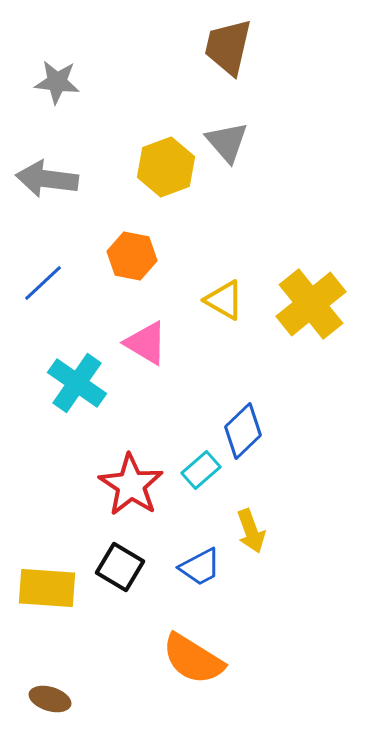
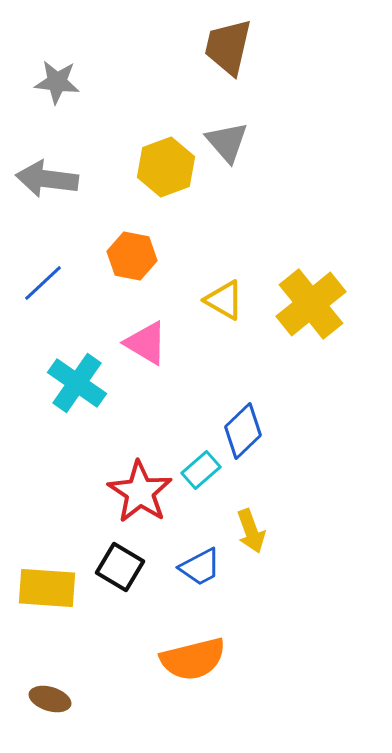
red star: moved 9 px right, 7 px down
orange semicircle: rotated 46 degrees counterclockwise
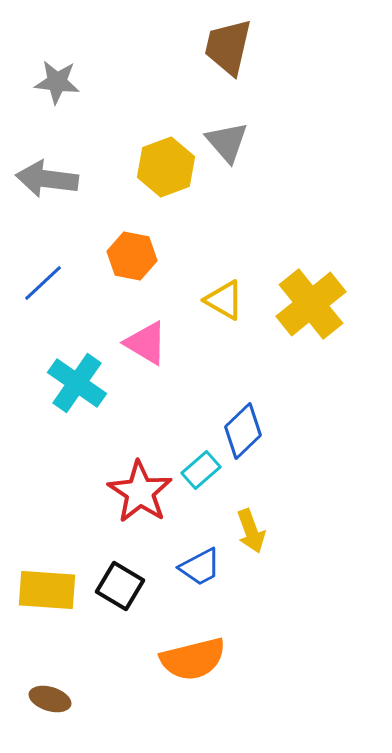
black square: moved 19 px down
yellow rectangle: moved 2 px down
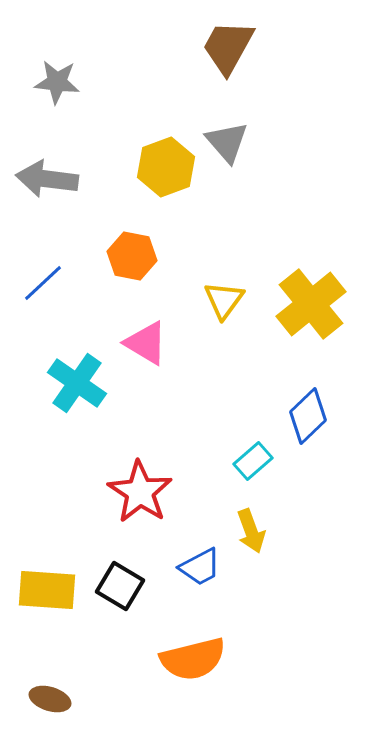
brown trapezoid: rotated 16 degrees clockwise
yellow triangle: rotated 36 degrees clockwise
blue diamond: moved 65 px right, 15 px up
cyan rectangle: moved 52 px right, 9 px up
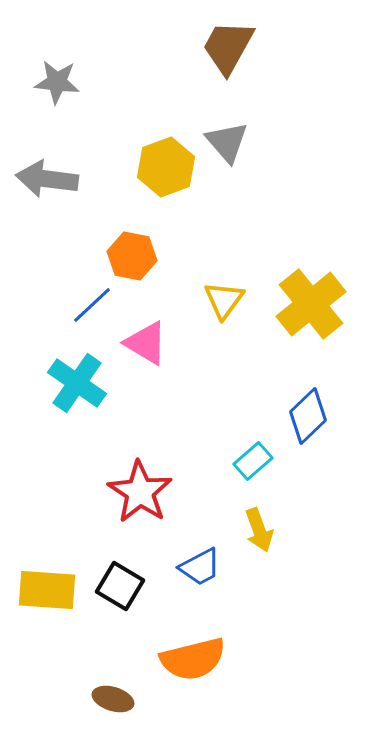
blue line: moved 49 px right, 22 px down
yellow arrow: moved 8 px right, 1 px up
brown ellipse: moved 63 px right
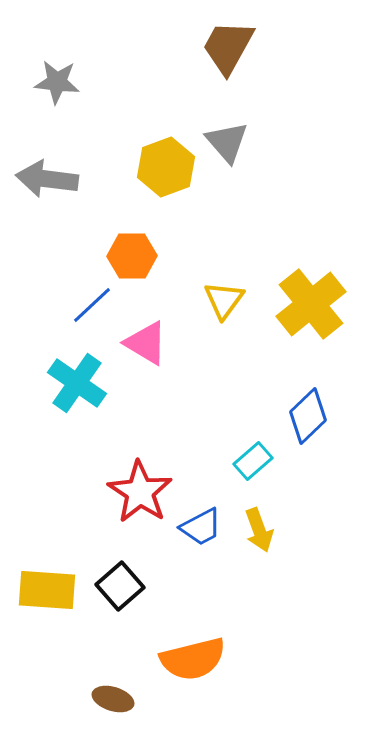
orange hexagon: rotated 12 degrees counterclockwise
blue trapezoid: moved 1 px right, 40 px up
black square: rotated 18 degrees clockwise
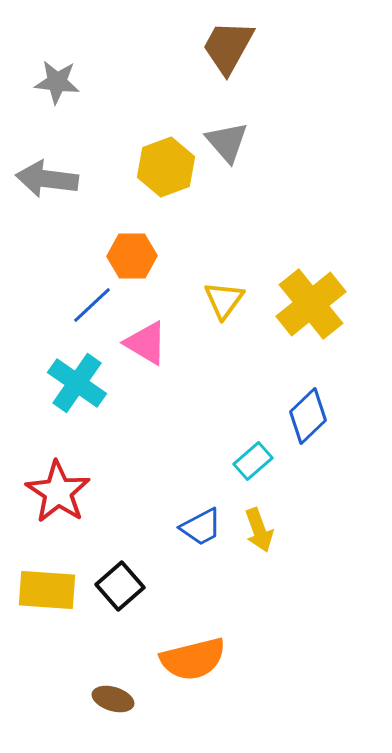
red star: moved 82 px left
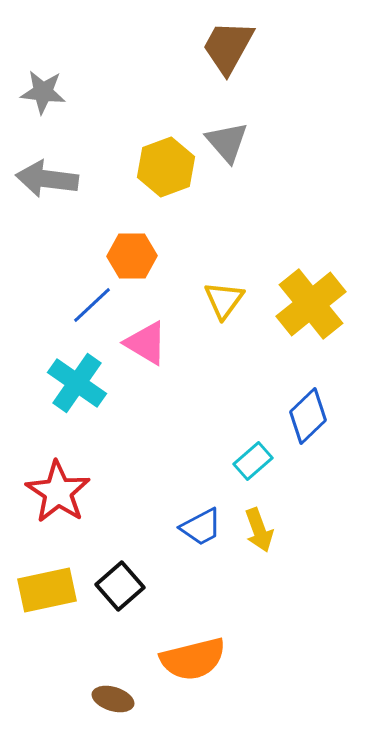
gray star: moved 14 px left, 10 px down
yellow rectangle: rotated 16 degrees counterclockwise
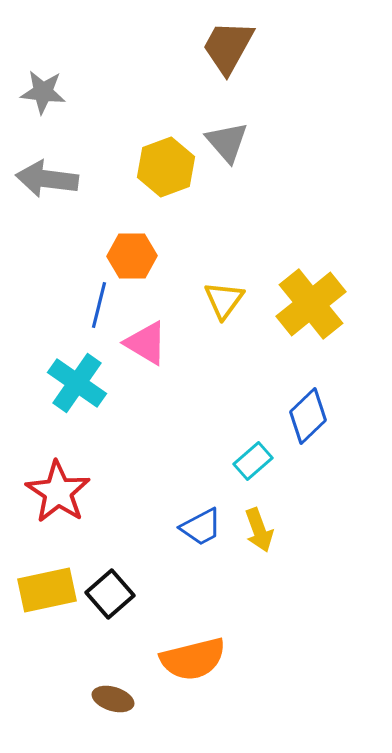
blue line: moved 7 px right; rotated 33 degrees counterclockwise
black square: moved 10 px left, 8 px down
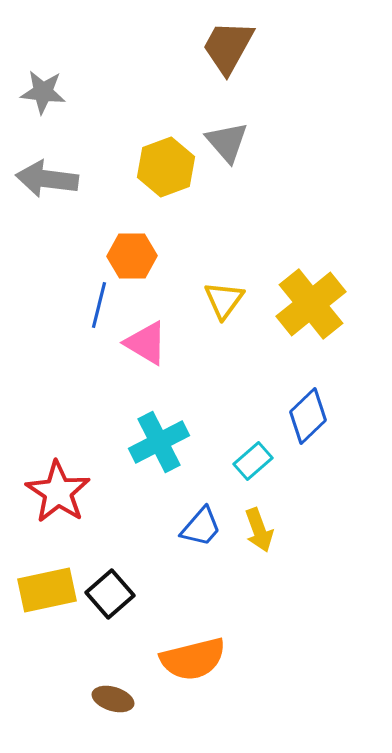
cyan cross: moved 82 px right, 59 px down; rotated 28 degrees clockwise
blue trapezoid: rotated 21 degrees counterclockwise
